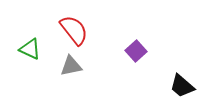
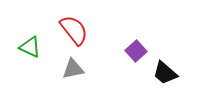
green triangle: moved 2 px up
gray triangle: moved 2 px right, 3 px down
black trapezoid: moved 17 px left, 13 px up
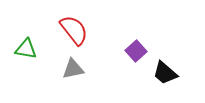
green triangle: moved 4 px left, 2 px down; rotated 15 degrees counterclockwise
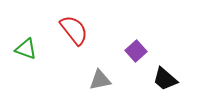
green triangle: rotated 10 degrees clockwise
gray triangle: moved 27 px right, 11 px down
black trapezoid: moved 6 px down
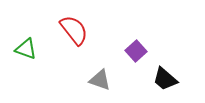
gray triangle: rotated 30 degrees clockwise
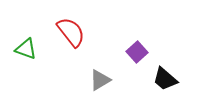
red semicircle: moved 3 px left, 2 px down
purple square: moved 1 px right, 1 px down
gray triangle: rotated 50 degrees counterclockwise
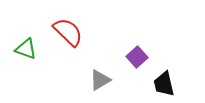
red semicircle: moved 3 px left; rotated 8 degrees counterclockwise
purple square: moved 5 px down
black trapezoid: moved 1 px left, 5 px down; rotated 36 degrees clockwise
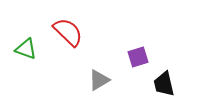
purple square: moved 1 px right; rotated 25 degrees clockwise
gray triangle: moved 1 px left
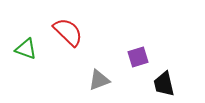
gray triangle: rotated 10 degrees clockwise
